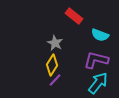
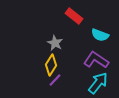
purple L-shape: rotated 20 degrees clockwise
yellow diamond: moved 1 px left
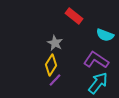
cyan semicircle: moved 5 px right
